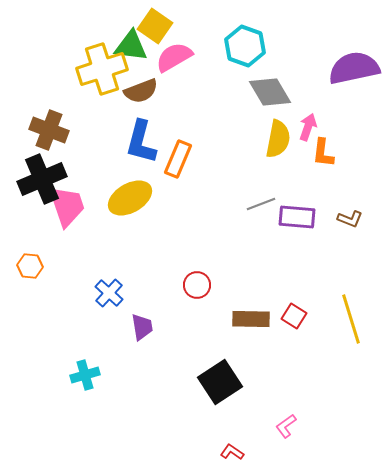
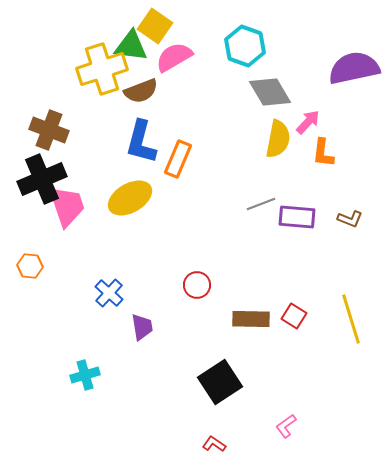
pink arrow: moved 5 px up; rotated 24 degrees clockwise
red L-shape: moved 18 px left, 8 px up
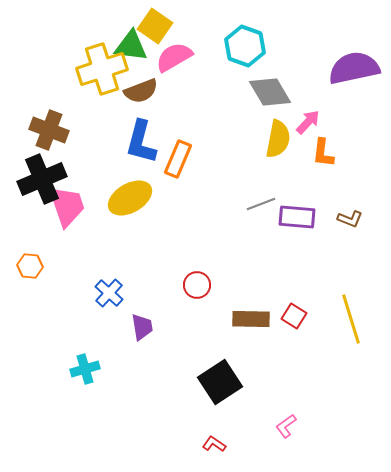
cyan cross: moved 6 px up
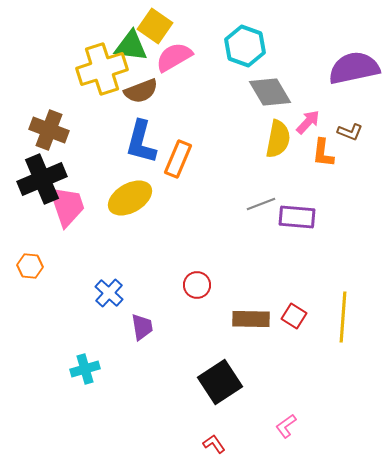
brown L-shape: moved 87 px up
yellow line: moved 8 px left, 2 px up; rotated 21 degrees clockwise
red L-shape: rotated 20 degrees clockwise
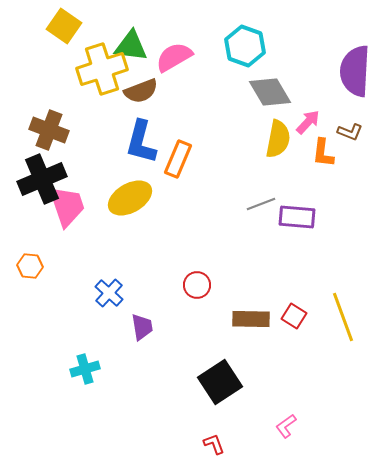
yellow square: moved 91 px left
purple semicircle: moved 1 px right, 3 px down; rotated 75 degrees counterclockwise
yellow line: rotated 24 degrees counterclockwise
red L-shape: rotated 15 degrees clockwise
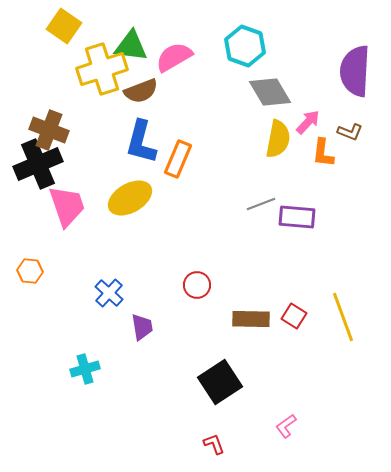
black cross: moved 4 px left, 15 px up
orange hexagon: moved 5 px down
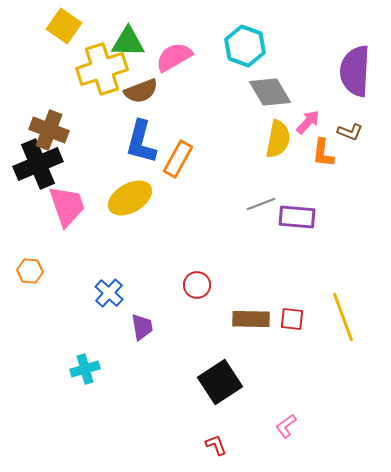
green triangle: moved 3 px left, 4 px up; rotated 6 degrees counterclockwise
orange rectangle: rotated 6 degrees clockwise
red square: moved 2 px left, 3 px down; rotated 25 degrees counterclockwise
red L-shape: moved 2 px right, 1 px down
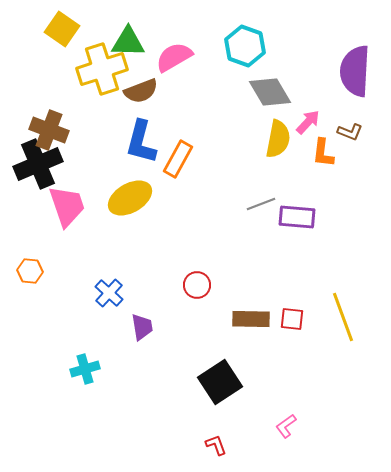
yellow square: moved 2 px left, 3 px down
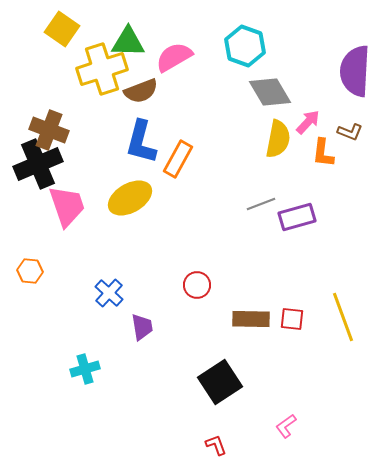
purple rectangle: rotated 21 degrees counterclockwise
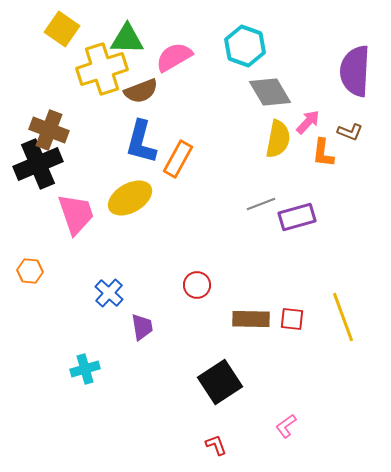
green triangle: moved 1 px left, 3 px up
pink trapezoid: moved 9 px right, 8 px down
